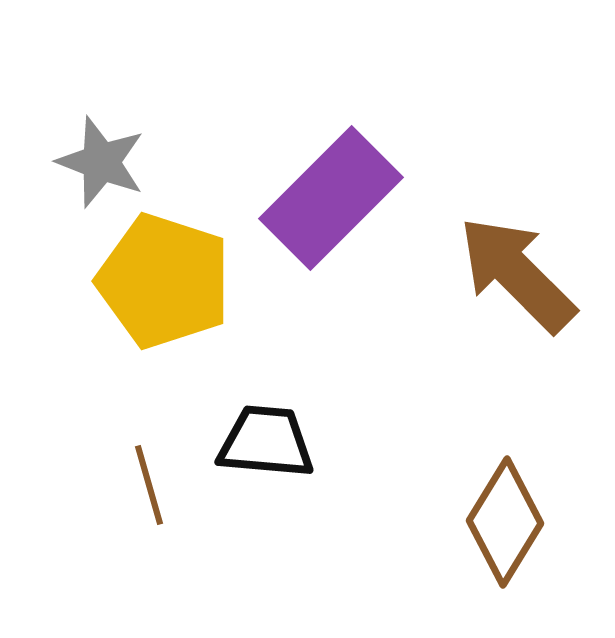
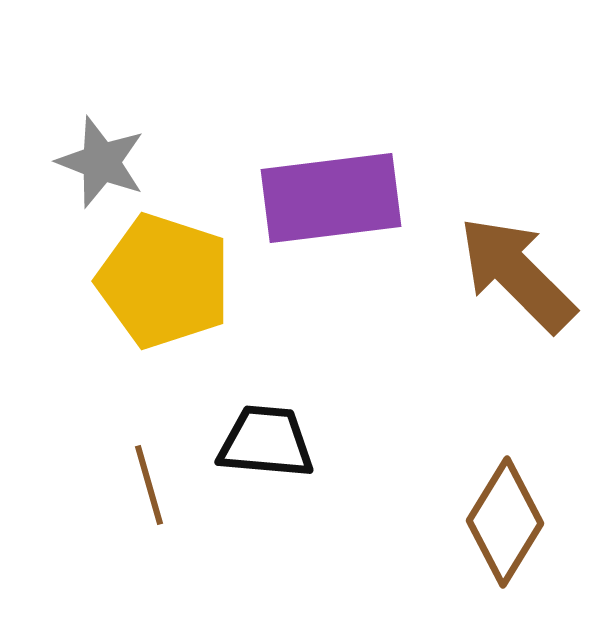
purple rectangle: rotated 38 degrees clockwise
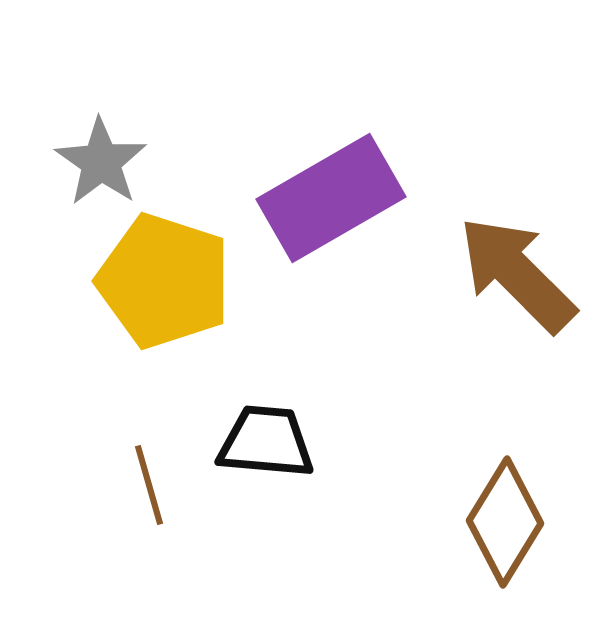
gray star: rotated 14 degrees clockwise
purple rectangle: rotated 23 degrees counterclockwise
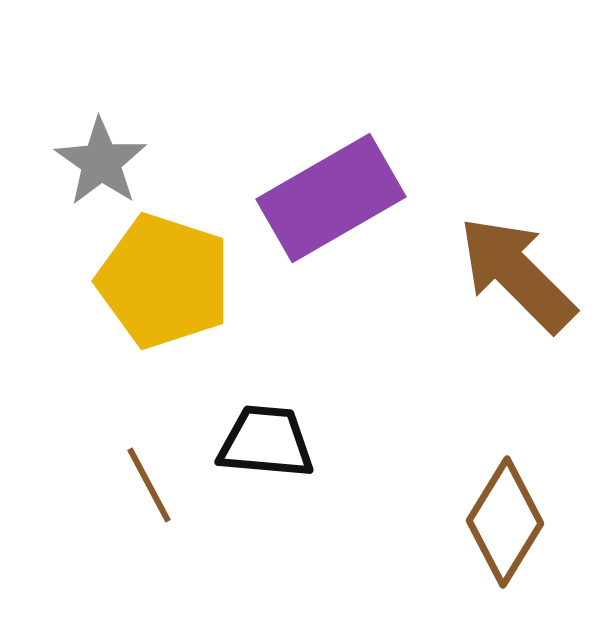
brown line: rotated 12 degrees counterclockwise
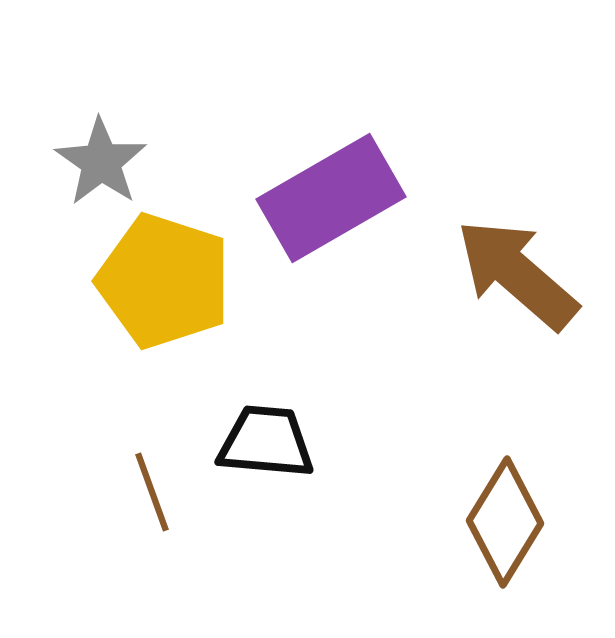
brown arrow: rotated 4 degrees counterclockwise
brown line: moved 3 px right, 7 px down; rotated 8 degrees clockwise
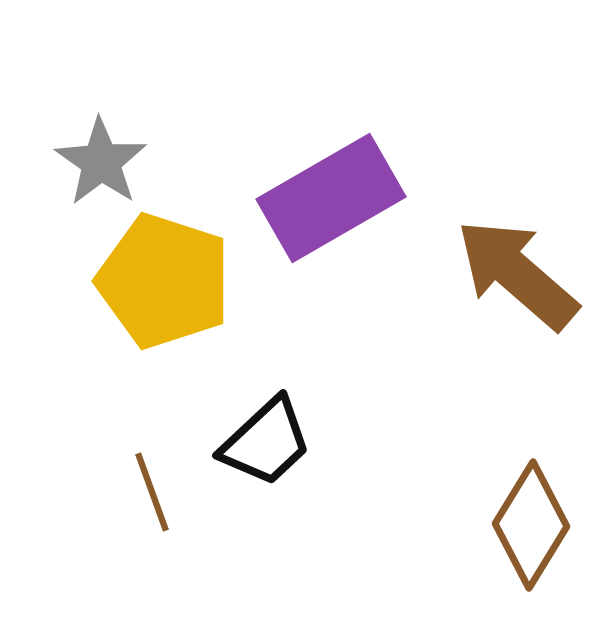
black trapezoid: rotated 132 degrees clockwise
brown diamond: moved 26 px right, 3 px down
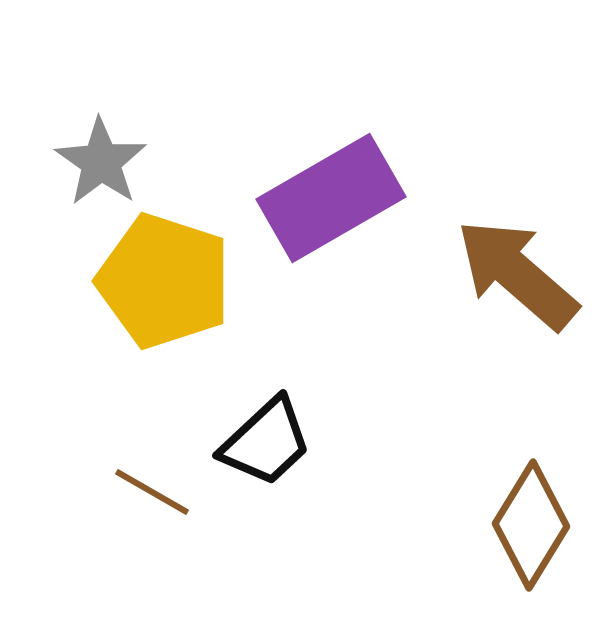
brown line: rotated 40 degrees counterclockwise
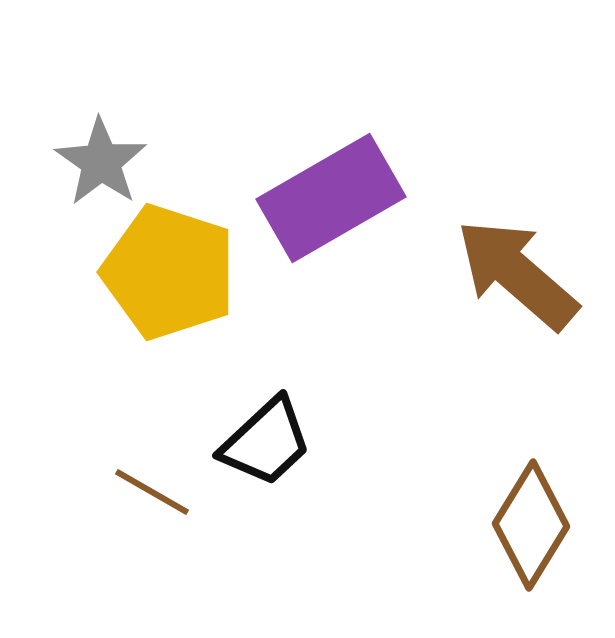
yellow pentagon: moved 5 px right, 9 px up
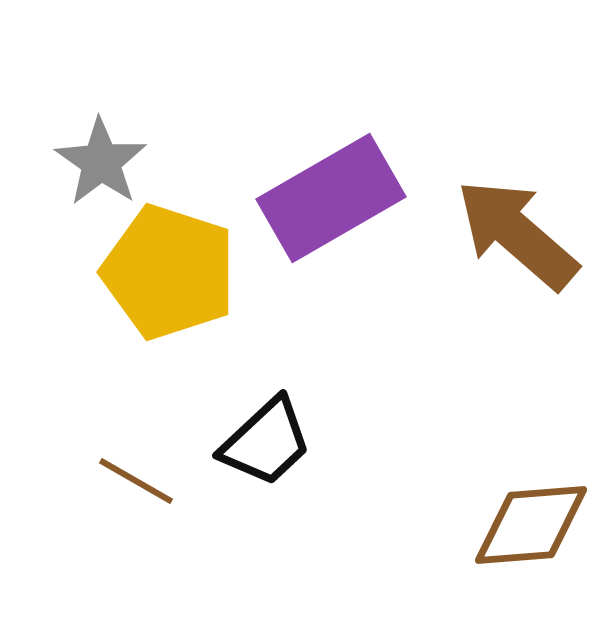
brown arrow: moved 40 px up
brown line: moved 16 px left, 11 px up
brown diamond: rotated 54 degrees clockwise
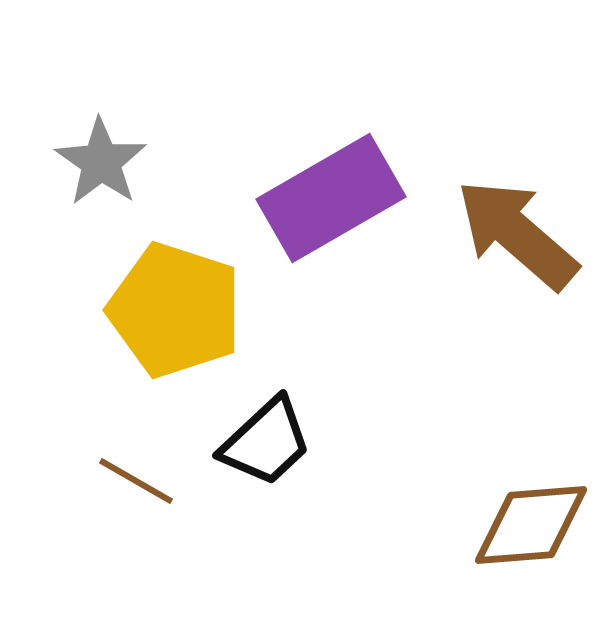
yellow pentagon: moved 6 px right, 38 px down
